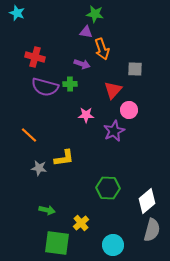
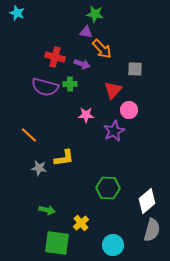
orange arrow: rotated 25 degrees counterclockwise
red cross: moved 20 px right
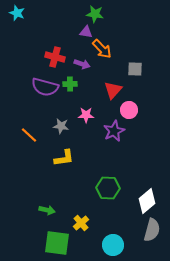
gray star: moved 22 px right, 42 px up
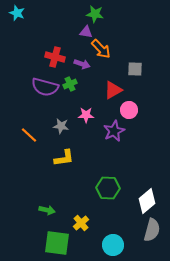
orange arrow: moved 1 px left
green cross: rotated 24 degrees counterclockwise
red triangle: rotated 18 degrees clockwise
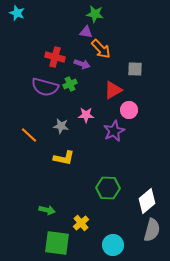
yellow L-shape: rotated 20 degrees clockwise
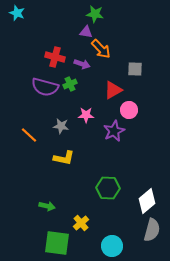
green arrow: moved 4 px up
cyan circle: moved 1 px left, 1 px down
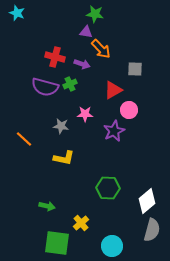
pink star: moved 1 px left, 1 px up
orange line: moved 5 px left, 4 px down
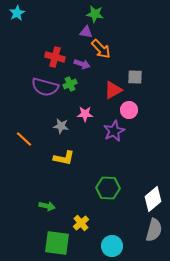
cyan star: rotated 21 degrees clockwise
gray square: moved 8 px down
white diamond: moved 6 px right, 2 px up
gray semicircle: moved 2 px right
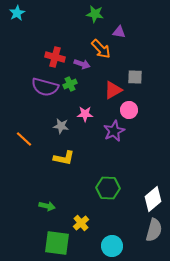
purple triangle: moved 33 px right
